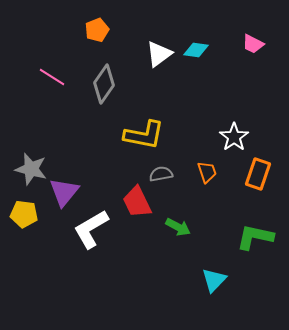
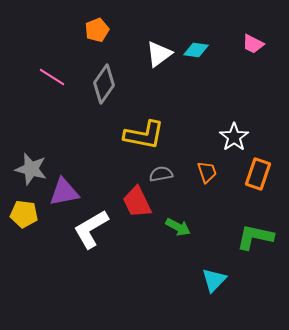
purple triangle: rotated 40 degrees clockwise
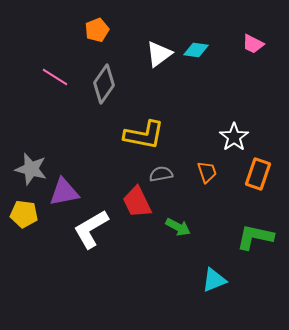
pink line: moved 3 px right
cyan triangle: rotated 24 degrees clockwise
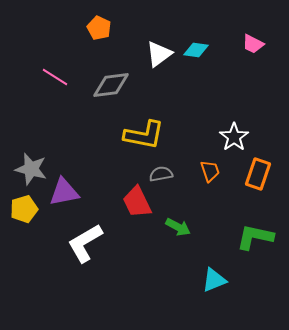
orange pentagon: moved 2 px right, 2 px up; rotated 25 degrees counterclockwise
gray diamond: moved 7 px right, 1 px down; rotated 48 degrees clockwise
orange trapezoid: moved 3 px right, 1 px up
yellow pentagon: moved 5 px up; rotated 24 degrees counterclockwise
white L-shape: moved 6 px left, 14 px down
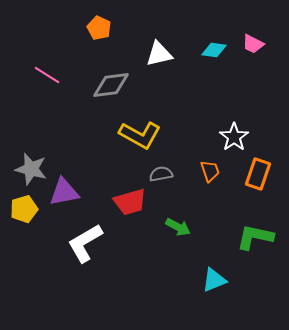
cyan diamond: moved 18 px right
white triangle: rotated 24 degrees clockwise
pink line: moved 8 px left, 2 px up
yellow L-shape: moved 4 px left; rotated 18 degrees clockwise
red trapezoid: moved 7 px left; rotated 80 degrees counterclockwise
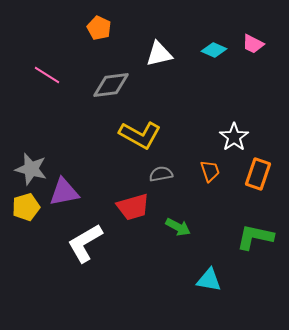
cyan diamond: rotated 15 degrees clockwise
red trapezoid: moved 3 px right, 5 px down
yellow pentagon: moved 2 px right, 2 px up
cyan triangle: moved 5 px left; rotated 32 degrees clockwise
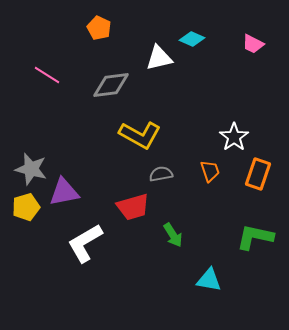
cyan diamond: moved 22 px left, 11 px up
white triangle: moved 4 px down
green arrow: moved 5 px left, 8 px down; rotated 30 degrees clockwise
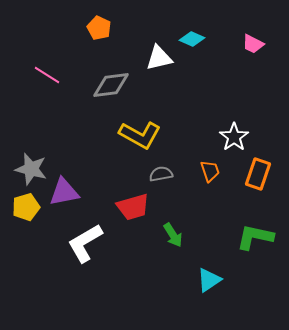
cyan triangle: rotated 44 degrees counterclockwise
